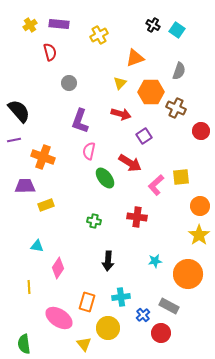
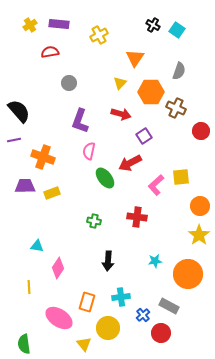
red semicircle at (50, 52): rotated 84 degrees counterclockwise
orange triangle at (135, 58): rotated 36 degrees counterclockwise
red arrow at (130, 163): rotated 120 degrees clockwise
yellow rectangle at (46, 205): moved 6 px right, 12 px up
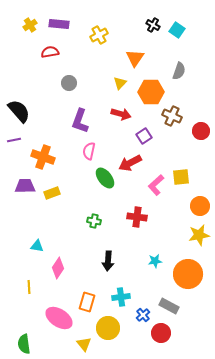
brown cross at (176, 108): moved 4 px left, 8 px down
yellow star at (199, 235): rotated 25 degrees clockwise
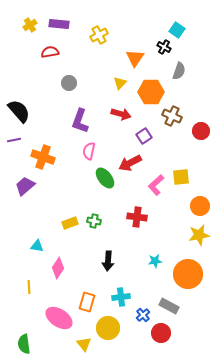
black cross at (153, 25): moved 11 px right, 22 px down
purple trapezoid at (25, 186): rotated 40 degrees counterclockwise
yellow rectangle at (52, 193): moved 18 px right, 30 px down
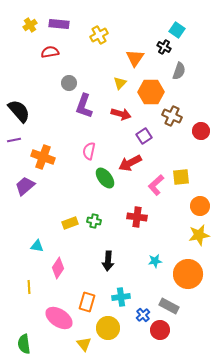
purple L-shape at (80, 121): moved 4 px right, 15 px up
red circle at (161, 333): moved 1 px left, 3 px up
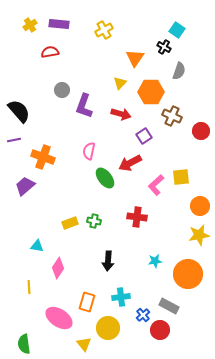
yellow cross at (99, 35): moved 5 px right, 5 px up
gray circle at (69, 83): moved 7 px left, 7 px down
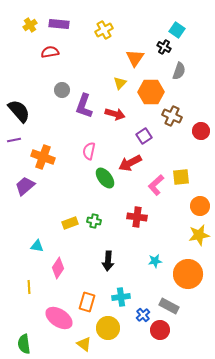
red arrow at (121, 114): moved 6 px left
yellow triangle at (84, 344): rotated 14 degrees counterclockwise
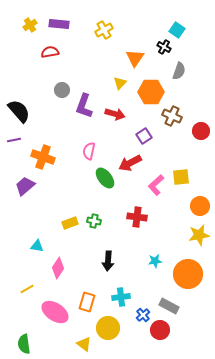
yellow line at (29, 287): moved 2 px left, 2 px down; rotated 64 degrees clockwise
pink ellipse at (59, 318): moved 4 px left, 6 px up
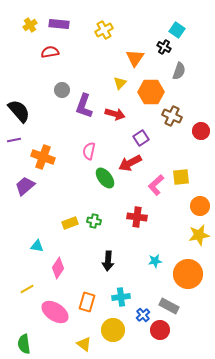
purple square at (144, 136): moved 3 px left, 2 px down
yellow circle at (108, 328): moved 5 px right, 2 px down
